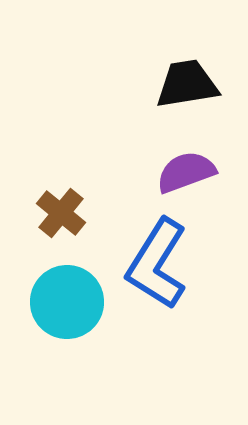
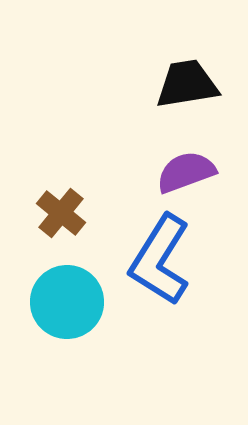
blue L-shape: moved 3 px right, 4 px up
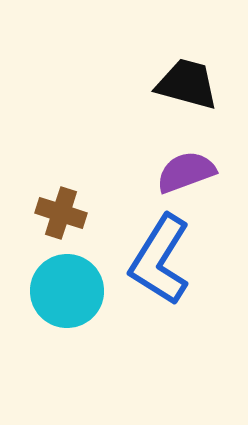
black trapezoid: rotated 24 degrees clockwise
brown cross: rotated 21 degrees counterclockwise
cyan circle: moved 11 px up
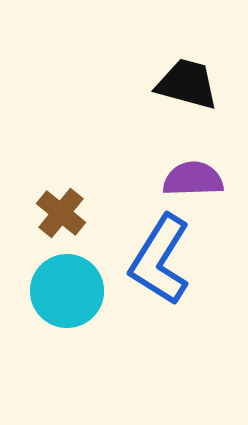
purple semicircle: moved 7 px right, 7 px down; rotated 18 degrees clockwise
brown cross: rotated 21 degrees clockwise
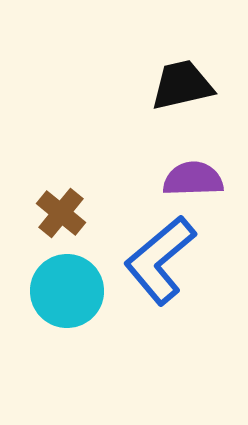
black trapezoid: moved 5 px left, 1 px down; rotated 28 degrees counterclockwise
blue L-shape: rotated 18 degrees clockwise
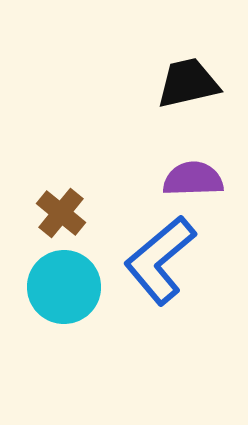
black trapezoid: moved 6 px right, 2 px up
cyan circle: moved 3 px left, 4 px up
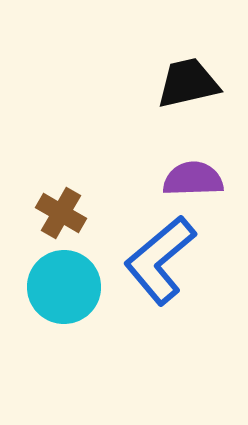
brown cross: rotated 9 degrees counterclockwise
